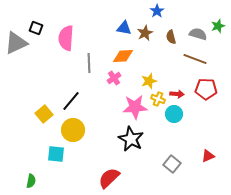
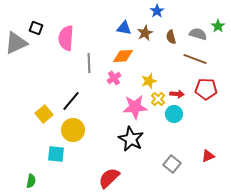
green star: rotated 16 degrees counterclockwise
yellow cross: rotated 24 degrees clockwise
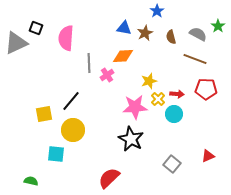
gray semicircle: rotated 12 degrees clockwise
pink cross: moved 7 px left, 3 px up
yellow square: rotated 30 degrees clockwise
green semicircle: rotated 88 degrees counterclockwise
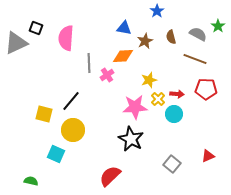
brown star: moved 8 px down
yellow star: moved 1 px up
yellow square: rotated 24 degrees clockwise
cyan square: rotated 18 degrees clockwise
red semicircle: moved 1 px right, 2 px up
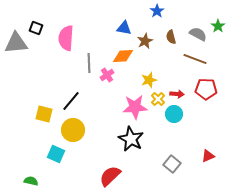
gray triangle: rotated 20 degrees clockwise
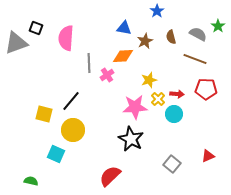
gray triangle: rotated 15 degrees counterclockwise
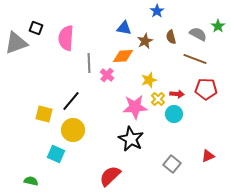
pink cross: rotated 16 degrees counterclockwise
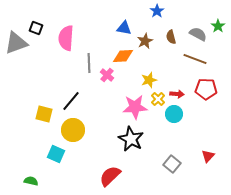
red triangle: rotated 24 degrees counterclockwise
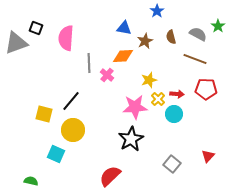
black star: rotated 15 degrees clockwise
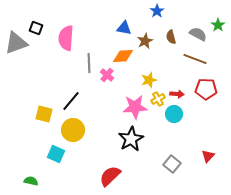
green star: moved 1 px up
yellow cross: rotated 16 degrees clockwise
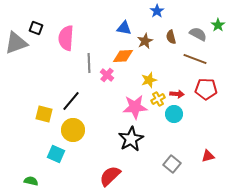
red triangle: rotated 32 degrees clockwise
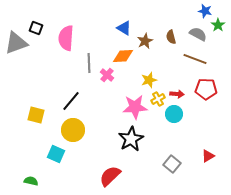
blue star: moved 48 px right; rotated 24 degrees counterclockwise
blue triangle: rotated 21 degrees clockwise
yellow square: moved 8 px left, 1 px down
red triangle: rotated 16 degrees counterclockwise
